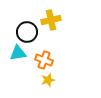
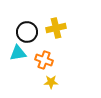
yellow cross: moved 5 px right, 8 px down
yellow star: moved 3 px right, 2 px down; rotated 16 degrees clockwise
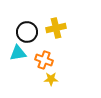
yellow star: moved 3 px up
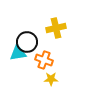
black circle: moved 10 px down
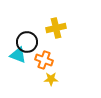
cyan triangle: moved 2 px down; rotated 30 degrees clockwise
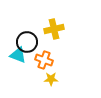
yellow cross: moved 2 px left, 1 px down
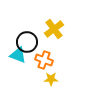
yellow cross: rotated 24 degrees counterclockwise
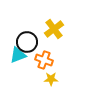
cyan triangle: rotated 42 degrees counterclockwise
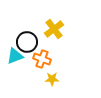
cyan triangle: moved 3 px left, 1 px down
orange cross: moved 2 px left, 1 px up
yellow star: moved 1 px right
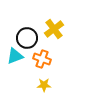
black circle: moved 4 px up
yellow star: moved 8 px left, 6 px down
